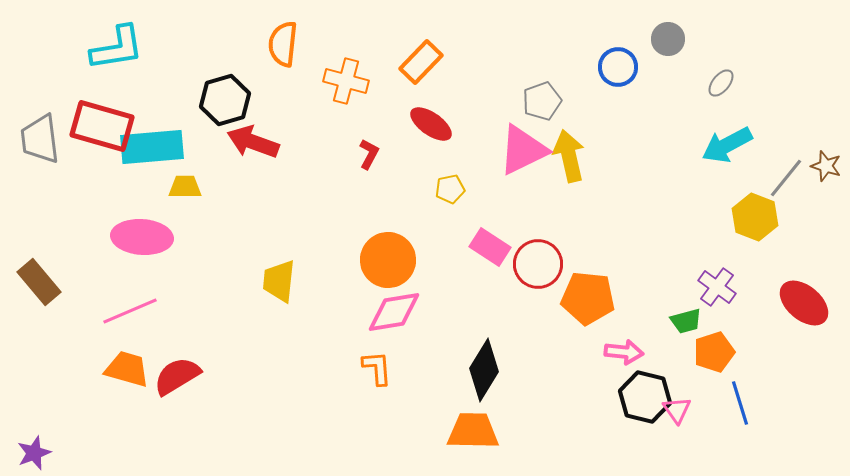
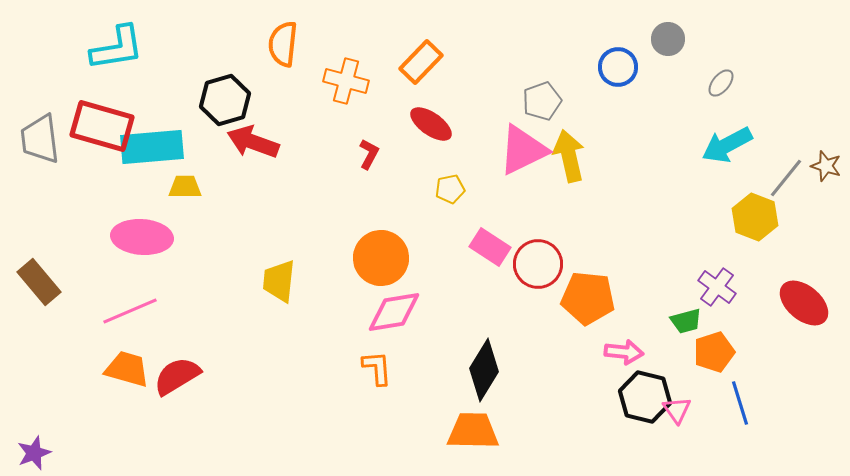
orange circle at (388, 260): moved 7 px left, 2 px up
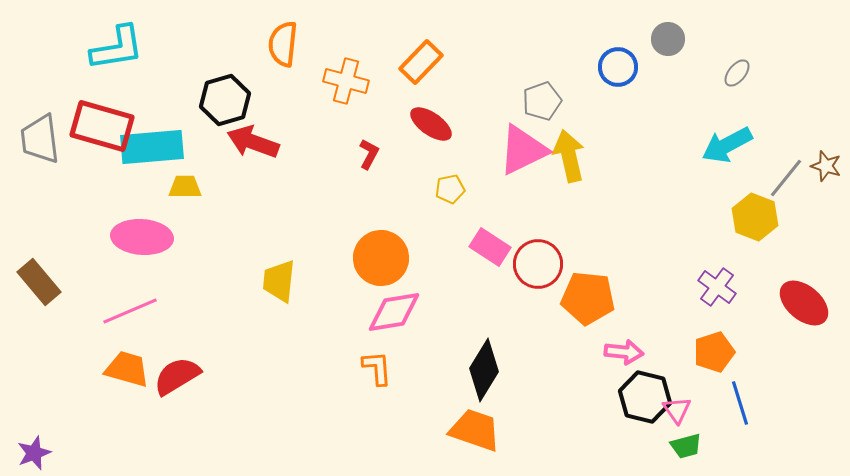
gray ellipse at (721, 83): moved 16 px right, 10 px up
green trapezoid at (686, 321): moved 125 px down
orange trapezoid at (473, 431): moved 2 px right, 1 px up; rotated 18 degrees clockwise
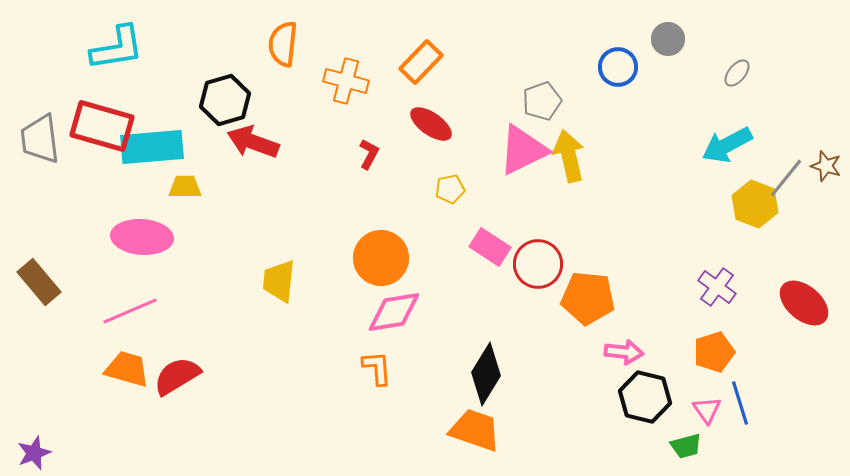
yellow hexagon at (755, 217): moved 13 px up
black diamond at (484, 370): moved 2 px right, 4 px down
pink triangle at (677, 410): moved 30 px right
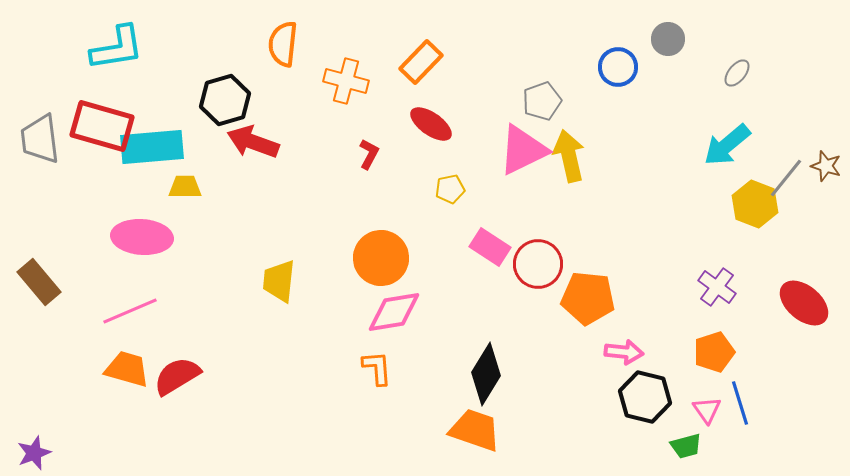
cyan arrow at (727, 145): rotated 12 degrees counterclockwise
